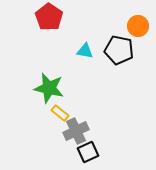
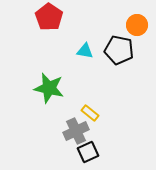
orange circle: moved 1 px left, 1 px up
yellow rectangle: moved 30 px right
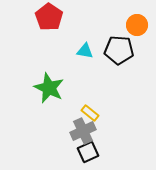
black pentagon: rotated 8 degrees counterclockwise
green star: rotated 12 degrees clockwise
gray cross: moved 7 px right
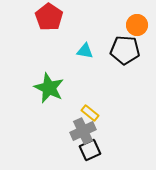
black pentagon: moved 6 px right
black square: moved 2 px right, 2 px up
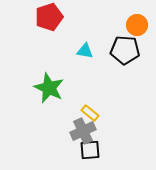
red pentagon: rotated 20 degrees clockwise
black square: rotated 20 degrees clockwise
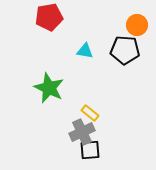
red pentagon: rotated 8 degrees clockwise
gray cross: moved 1 px left, 1 px down
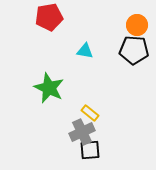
black pentagon: moved 9 px right
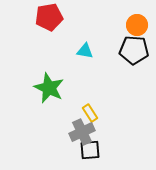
yellow rectangle: rotated 18 degrees clockwise
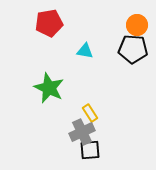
red pentagon: moved 6 px down
black pentagon: moved 1 px left, 1 px up
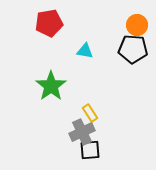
green star: moved 2 px right, 2 px up; rotated 12 degrees clockwise
